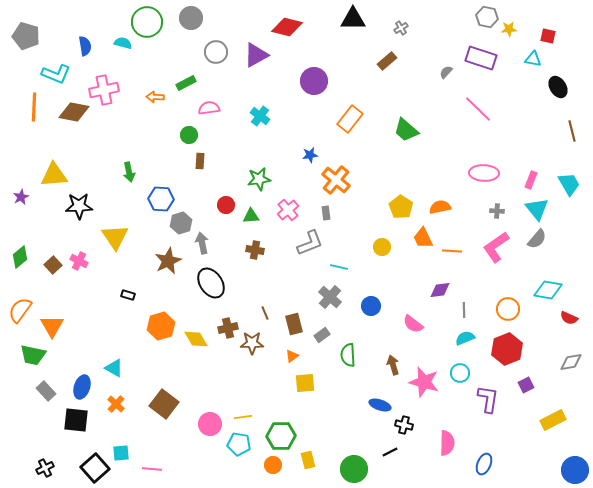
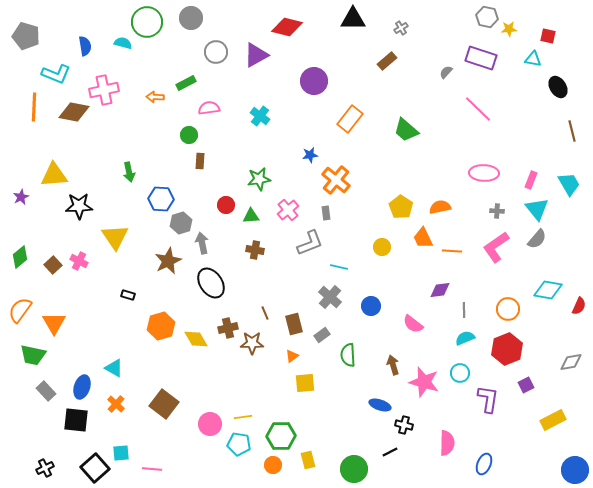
red semicircle at (569, 318): moved 10 px right, 12 px up; rotated 90 degrees counterclockwise
orange triangle at (52, 326): moved 2 px right, 3 px up
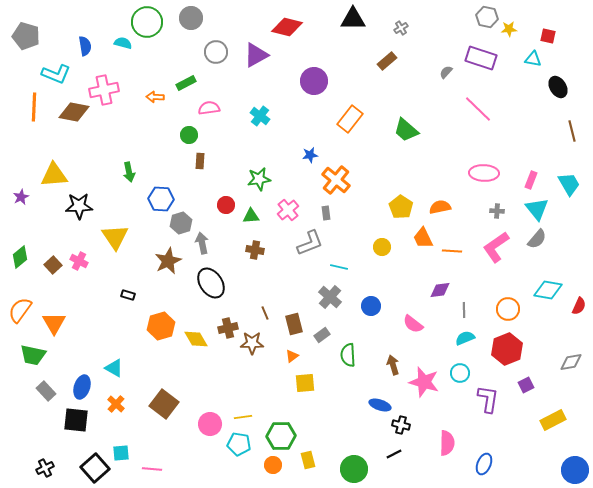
black cross at (404, 425): moved 3 px left
black line at (390, 452): moved 4 px right, 2 px down
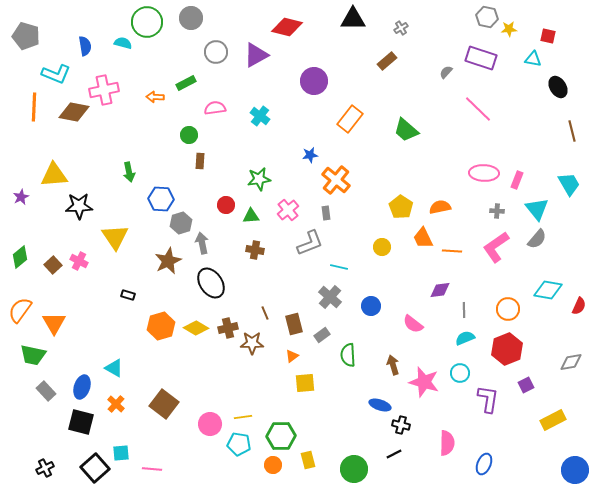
pink semicircle at (209, 108): moved 6 px right
pink rectangle at (531, 180): moved 14 px left
yellow diamond at (196, 339): moved 11 px up; rotated 30 degrees counterclockwise
black square at (76, 420): moved 5 px right, 2 px down; rotated 8 degrees clockwise
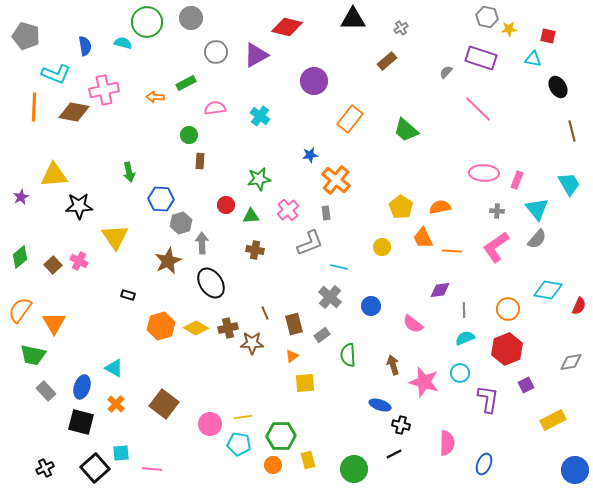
gray arrow at (202, 243): rotated 10 degrees clockwise
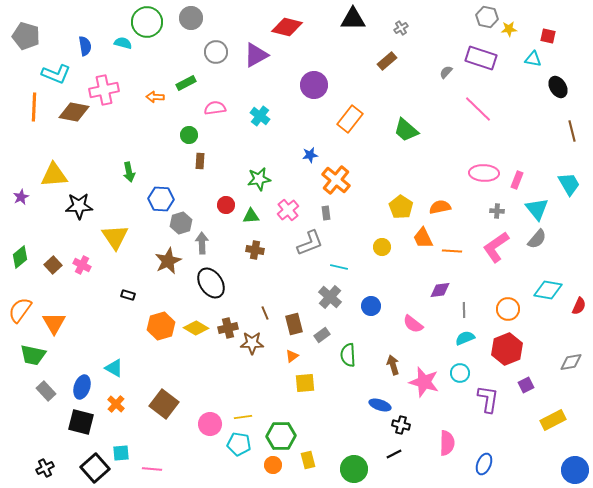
purple circle at (314, 81): moved 4 px down
pink cross at (79, 261): moved 3 px right, 4 px down
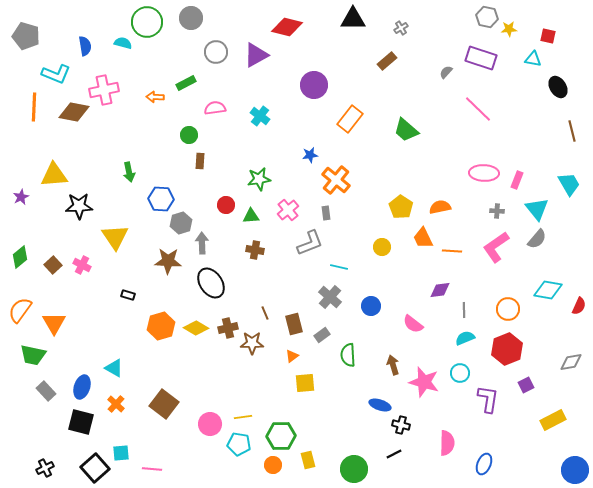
brown star at (168, 261): rotated 28 degrees clockwise
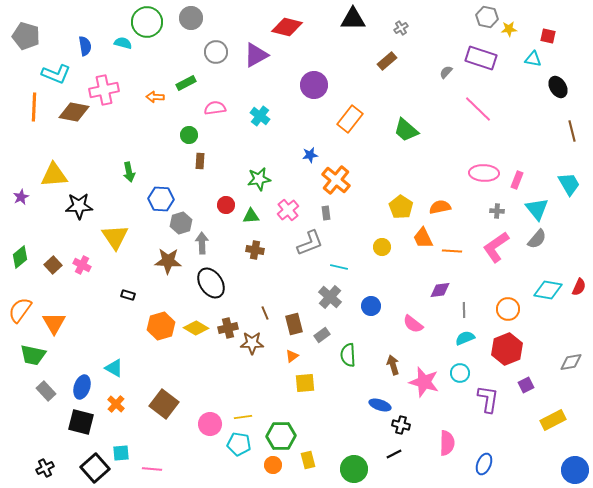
red semicircle at (579, 306): moved 19 px up
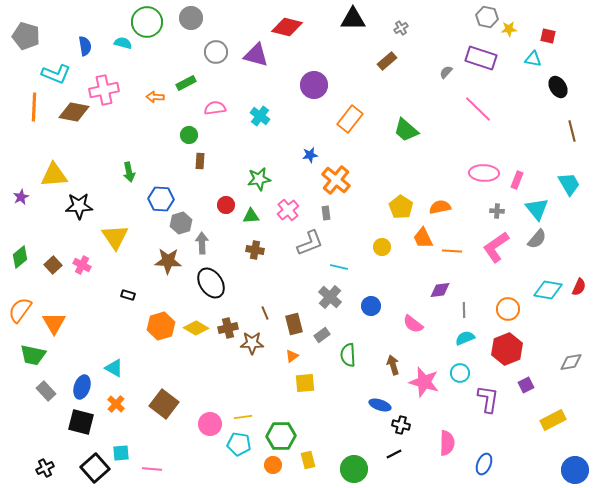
purple triangle at (256, 55): rotated 44 degrees clockwise
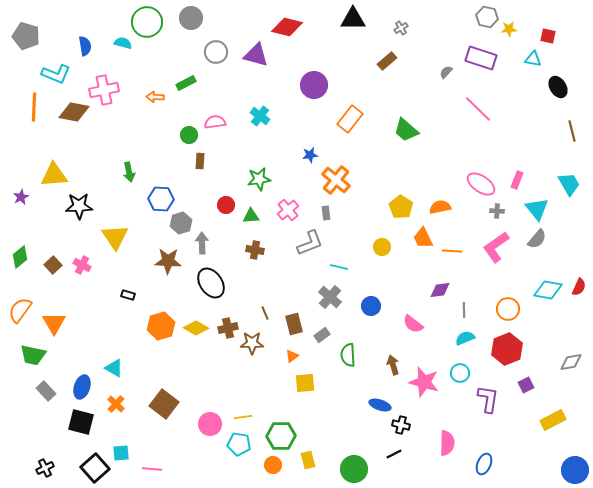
pink semicircle at (215, 108): moved 14 px down
pink ellipse at (484, 173): moved 3 px left, 11 px down; rotated 32 degrees clockwise
